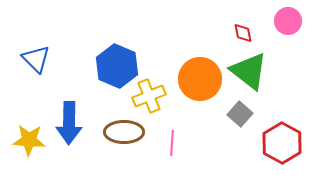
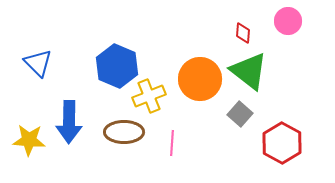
red diamond: rotated 15 degrees clockwise
blue triangle: moved 2 px right, 4 px down
blue arrow: moved 1 px up
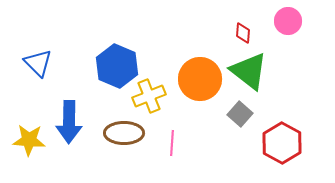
brown ellipse: moved 1 px down
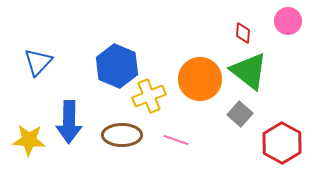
blue triangle: moved 1 px up; rotated 28 degrees clockwise
brown ellipse: moved 2 px left, 2 px down
pink line: moved 4 px right, 3 px up; rotated 75 degrees counterclockwise
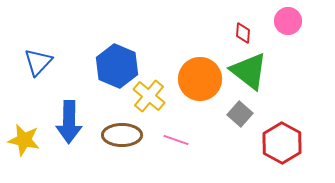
yellow cross: rotated 28 degrees counterclockwise
yellow star: moved 5 px left; rotated 8 degrees clockwise
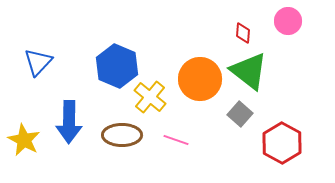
yellow cross: moved 1 px right, 1 px down
yellow star: rotated 16 degrees clockwise
